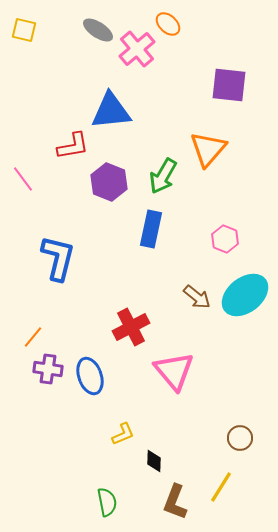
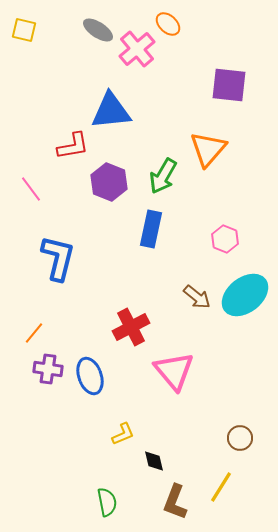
pink line: moved 8 px right, 10 px down
orange line: moved 1 px right, 4 px up
black diamond: rotated 15 degrees counterclockwise
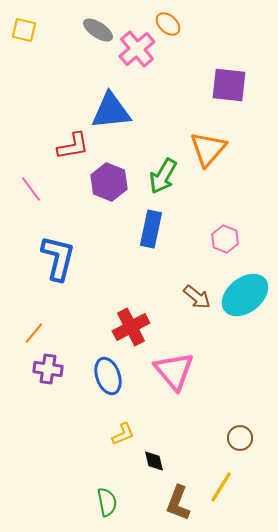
blue ellipse: moved 18 px right
brown L-shape: moved 3 px right, 1 px down
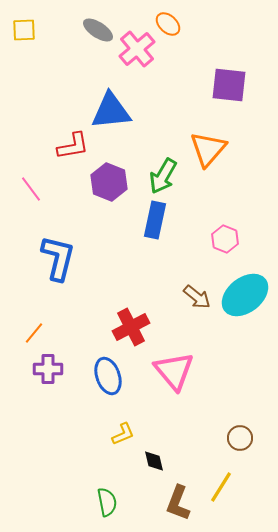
yellow square: rotated 15 degrees counterclockwise
blue rectangle: moved 4 px right, 9 px up
purple cross: rotated 8 degrees counterclockwise
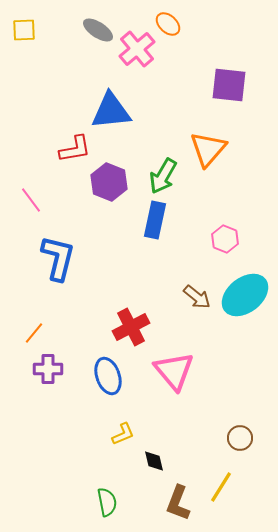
red L-shape: moved 2 px right, 3 px down
pink line: moved 11 px down
